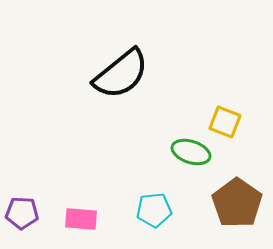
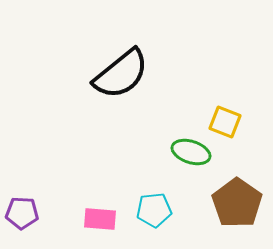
pink rectangle: moved 19 px right
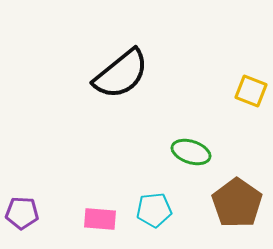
yellow square: moved 26 px right, 31 px up
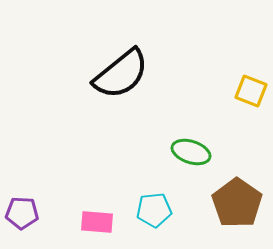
pink rectangle: moved 3 px left, 3 px down
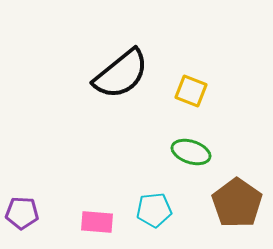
yellow square: moved 60 px left
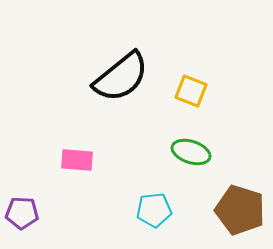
black semicircle: moved 3 px down
brown pentagon: moved 3 px right, 7 px down; rotated 18 degrees counterclockwise
pink rectangle: moved 20 px left, 62 px up
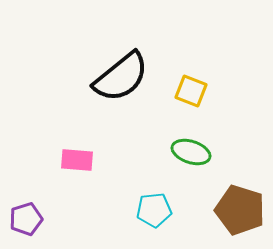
purple pentagon: moved 4 px right, 6 px down; rotated 20 degrees counterclockwise
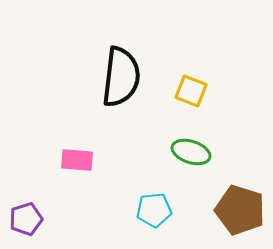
black semicircle: rotated 44 degrees counterclockwise
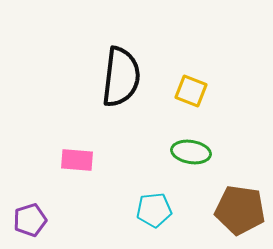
green ellipse: rotated 9 degrees counterclockwise
brown pentagon: rotated 9 degrees counterclockwise
purple pentagon: moved 4 px right, 1 px down
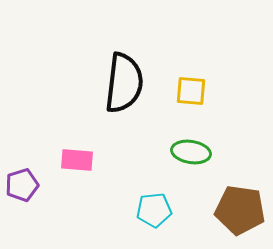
black semicircle: moved 3 px right, 6 px down
yellow square: rotated 16 degrees counterclockwise
purple pentagon: moved 8 px left, 35 px up
